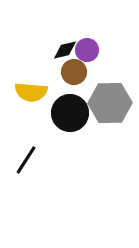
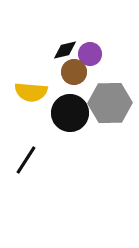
purple circle: moved 3 px right, 4 px down
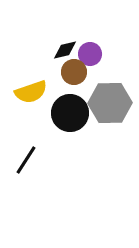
yellow semicircle: rotated 24 degrees counterclockwise
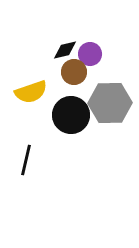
black circle: moved 1 px right, 2 px down
black line: rotated 20 degrees counterclockwise
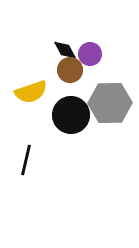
black diamond: rotated 75 degrees clockwise
brown circle: moved 4 px left, 2 px up
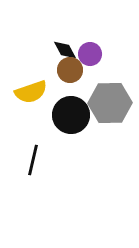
black line: moved 7 px right
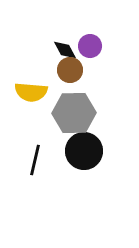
purple circle: moved 8 px up
yellow semicircle: rotated 24 degrees clockwise
gray hexagon: moved 36 px left, 10 px down
black circle: moved 13 px right, 36 px down
black line: moved 2 px right
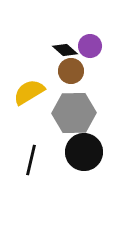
black diamond: rotated 20 degrees counterclockwise
brown circle: moved 1 px right, 1 px down
yellow semicircle: moved 2 px left; rotated 144 degrees clockwise
black circle: moved 1 px down
black line: moved 4 px left
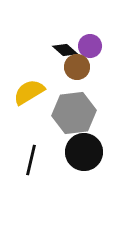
brown circle: moved 6 px right, 4 px up
gray hexagon: rotated 6 degrees counterclockwise
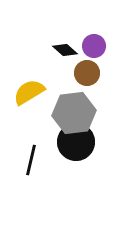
purple circle: moved 4 px right
brown circle: moved 10 px right, 6 px down
black circle: moved 8 px left, 10 px up
